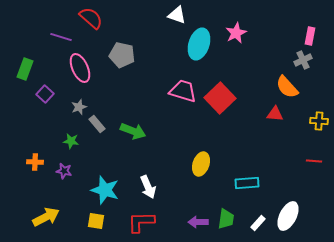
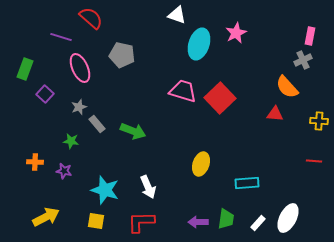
white ellipse: moved 2 px down
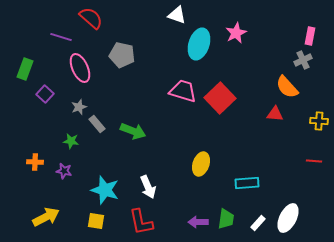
red L-shape: rotated 100 degrees counterclockwise
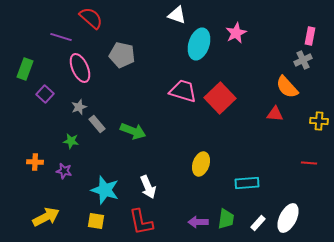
red line: moved 5 px left, 2 px down
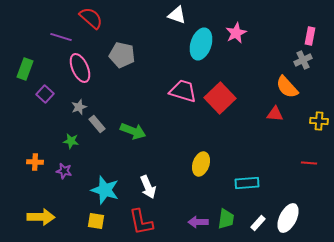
cyan ellipse: moved 2 px right
yellow arrow: moved 5 px left; rotated 28 degrees clockwise
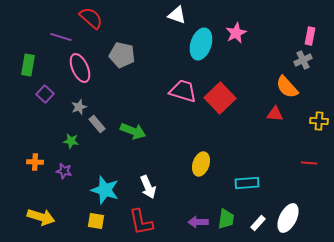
green rectangle: moved 3 px right, 4 px up; rotated 10 degrees counterclockwise
yellow arrow: rotated 16 degrees clockwise
